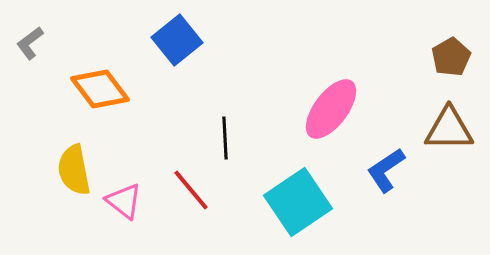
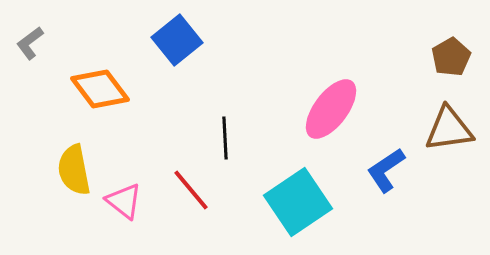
brown triangle: rotated 8 degrees counterclockwise
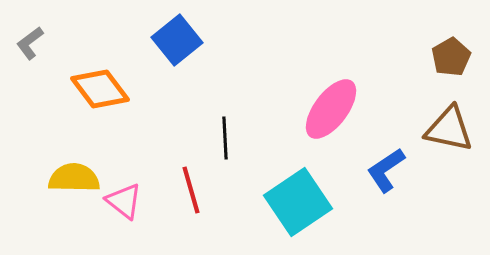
brown triangle: rotated 20 degrees clockwise
yellow semicircle: moved 8 px down; rotated 102 degrees clockwise
red line: rotated 24 degrees clockwise
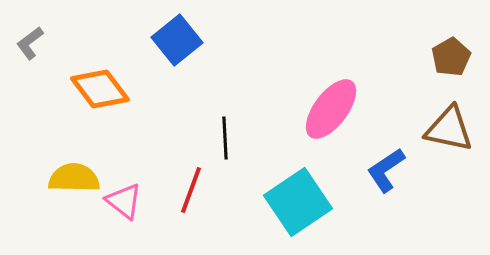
red line: rotated 36 degrees clockwise
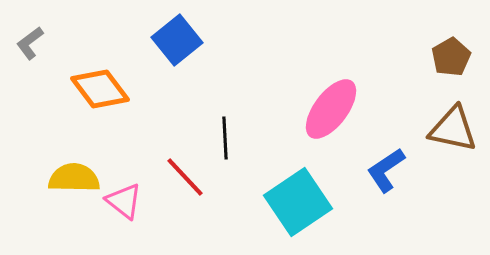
brown triangle: moved 4 px right
red line: moved 6 px left, 13 px up; rotated 63 degrees counterclockwise
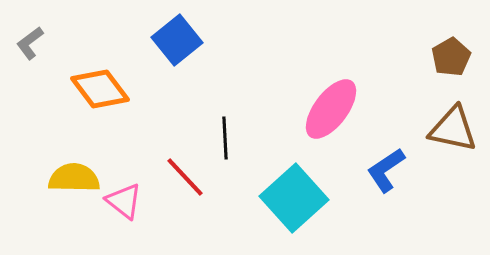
cyan square: moved 4 px left, 4 px up; rotated 8 degrees counterclockwise
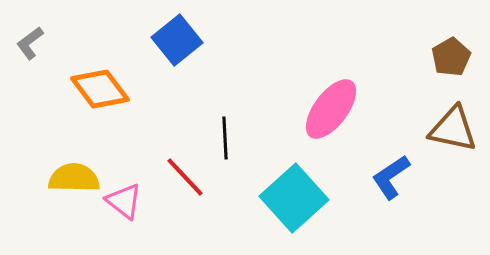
blue L-shape: moved 5 px right, 7 px down
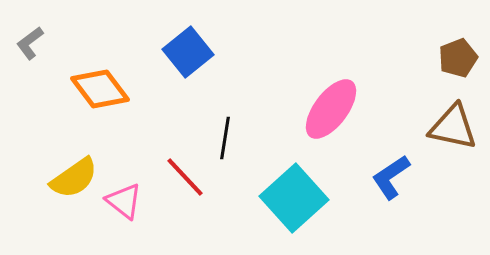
blue square: moved 11 px right, 12 px down
brown pentagon: moved 7 px right, 1 px down; rotated 9 degrees clockwise
brown triangle: moved 2 px up
black line: rotated 12 degrees clockwise
yellow semicircle: rotated 144 degrees clockwise
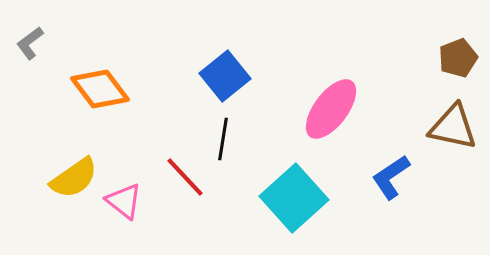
blue square: moved 37 px right, 24 px down
black line: moved 2 px left, 1 px down
